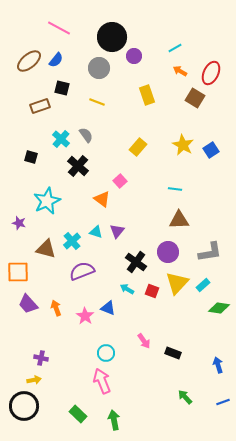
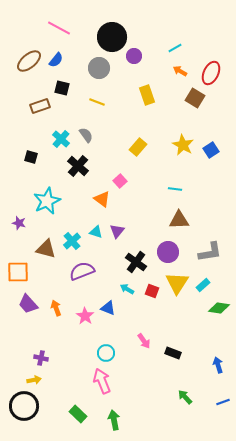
yellow triangle at (177, 283): rotated 10 degrees counterclockwise
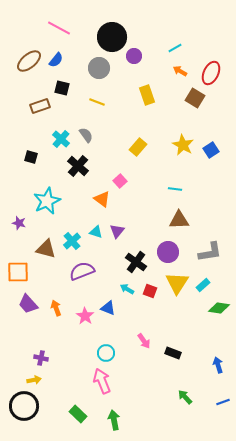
red square at (152, 291): moved 2 px left
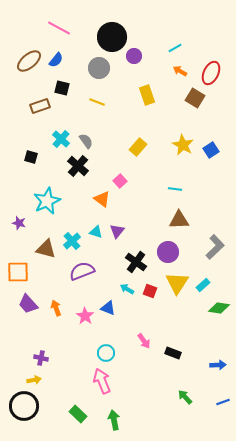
gray semicircle at (86, 135): moved 6 px down
gray L-shape at (210, 252): moved 5 px right, 5 px up; rotated 35 degrees counterclockwise
blue arrow at (218, 365): rotated 105 degrees clockwise
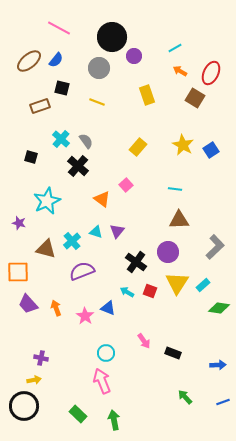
pink square at (120, 181): moved 6 px right, 4 px down
cyan arrow at (127, 289): moved 3 px down
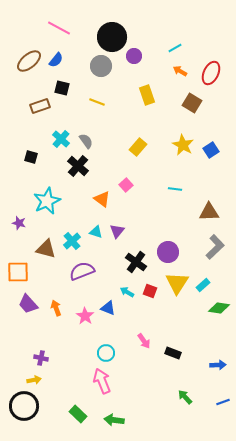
gray circle at (99, 68): moved 2 px right, 2 px up
brown square at (195, 98): moved 3 px left, 5 px down
brown triangle at (179, 220): moved 30 px right, 8 px up
green arrow at (114, 420): rotated 72 degrees counterclockwise
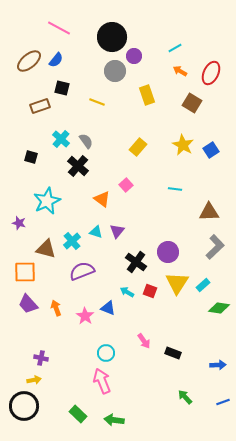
gray circle at (101, 66): moved 14 px right, 5 px down
orange square at (18, 272): moved 7 px right
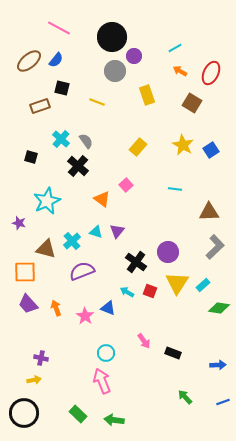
black circle at (24, 406): moved 7 px down
